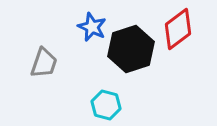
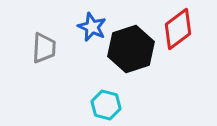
gray trapezoid: moved 15 px up; rotated 16 degrees counterclockwise
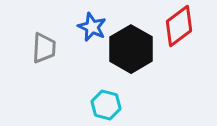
red diamond: moved 1 px right, 3 px up
black hexagon: rotated 12 degrees counterclockwise
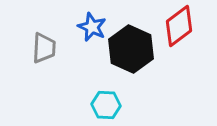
black hexagon: rotated 6 degrees counterclockwise
cyan hexagon: rotated 12 degrees counterclockwise
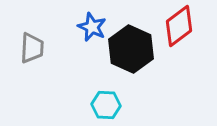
gray trapezoid: moved 12 px left
